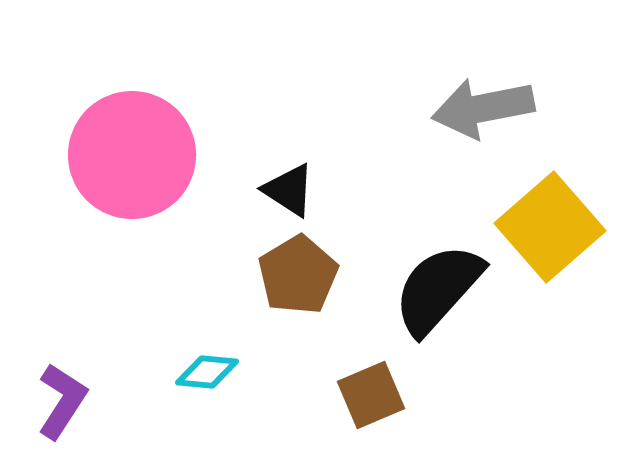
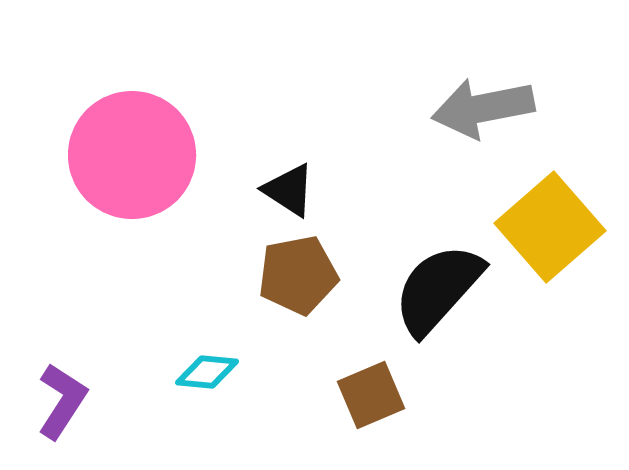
brown pentagon: rotated 20 degrees clockwise
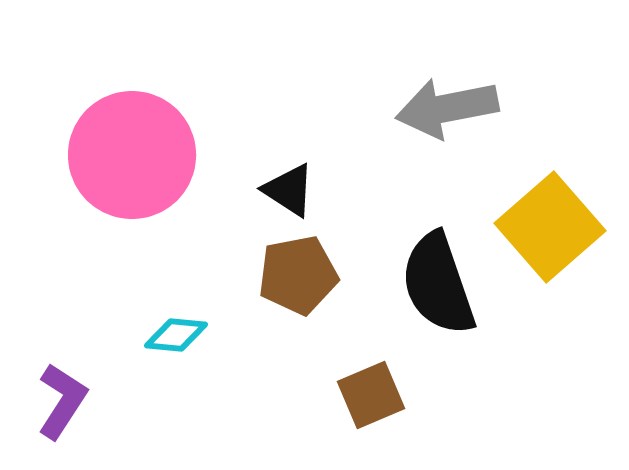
gray arrow: moved 36 px left
black semicircle: moved 5 px up; rotated 61 degrees counterclockwise
cyan diamond: moved 31 px left, 37 px up
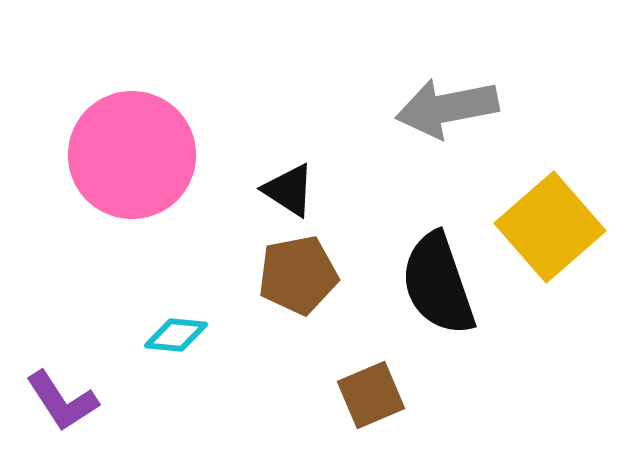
purple L-shape: rotated 114 degrees clockwise
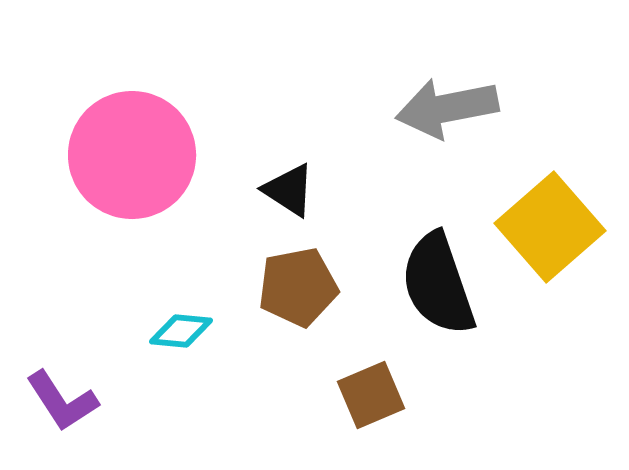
brown pentagon: moved 12 px down
cyan diamond: moved 5 px right, 4 px up
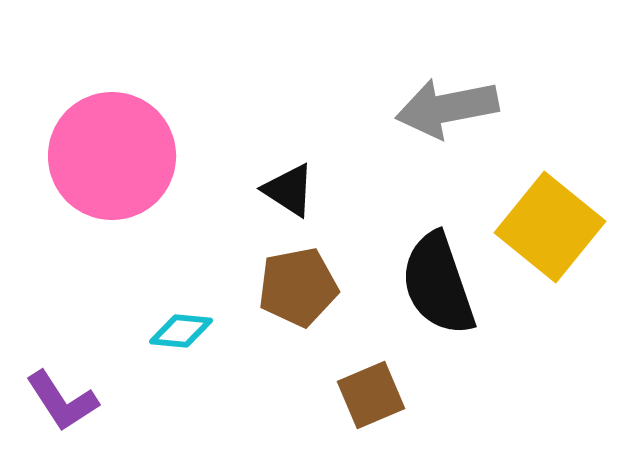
pink circle: moved 20 px left, 1 px down
yellow square: rotated 10 degrees counterclockwise
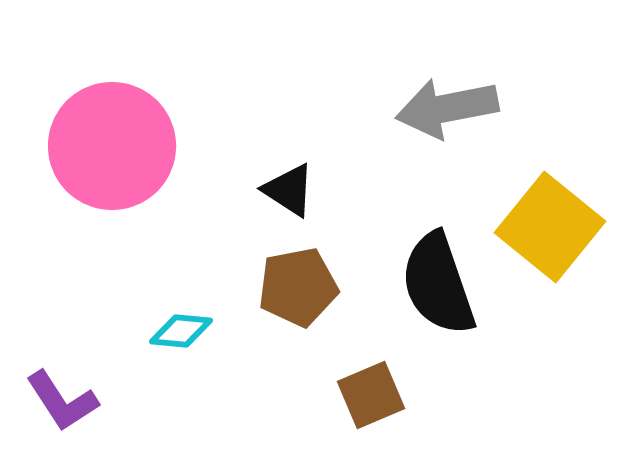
pink circle: moved 10 px up
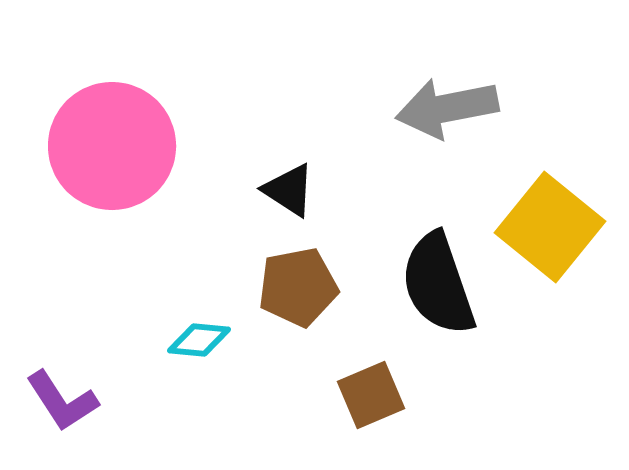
cyan diamond: moved 18 px right, 9 px down
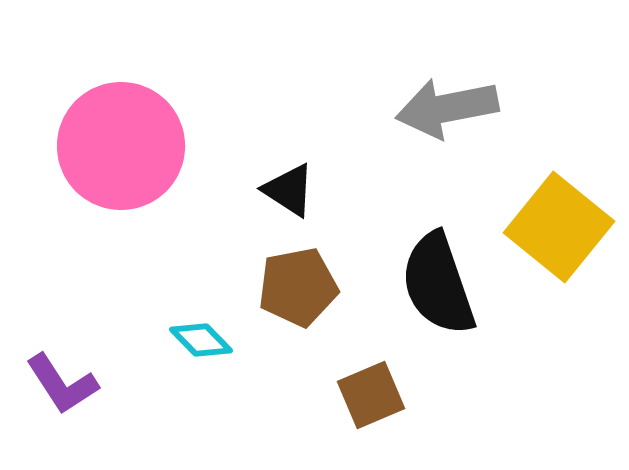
pink circle: moved 9 px right
yellow square: moved 9 px right
cyan diamond: moved 2 px right; rotated 40 degrees clockwise
purple L-shape: moved 17 px up
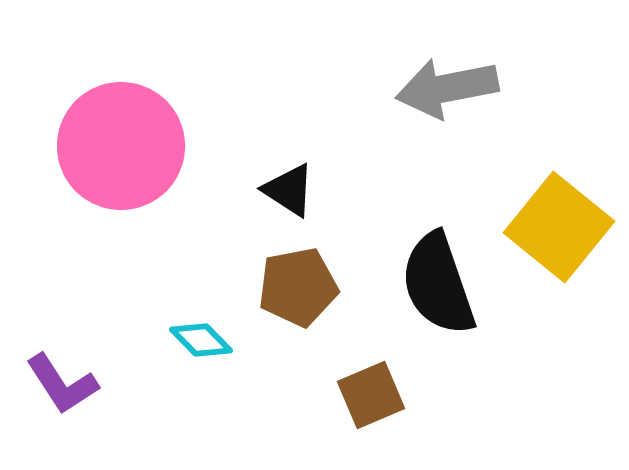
gray arrow: moved 20 px up
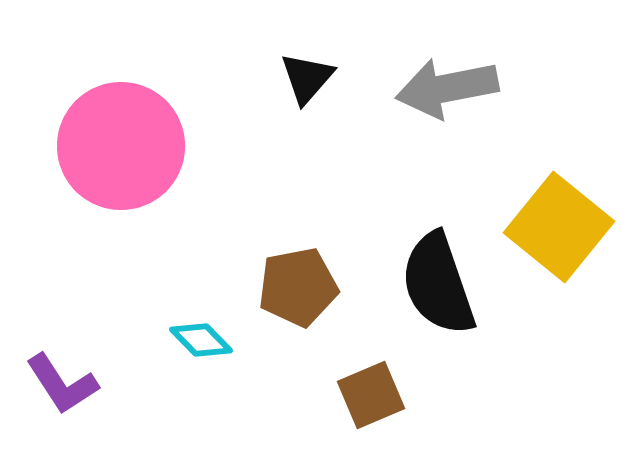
black triangle: moved 18 px right, 112 px up; rotated 38 degrees clockwise
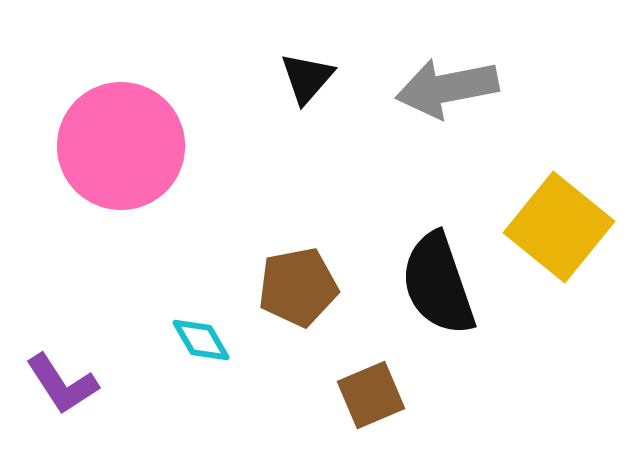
cyan diamond: rotated 14 degrees clockwise
